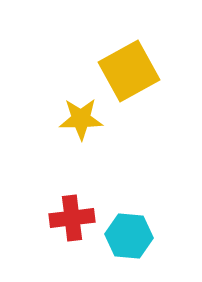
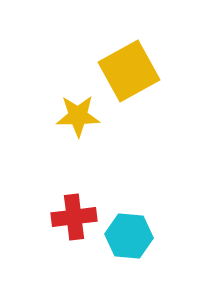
yellow star: moved 3 px left, 3 px up
red cross: moved 2 px right, 1 px up
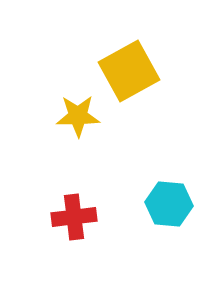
cyan hexagon: moved 40 px right, 32 px up
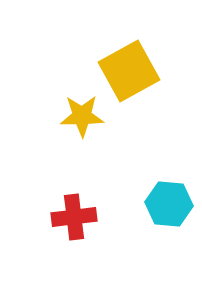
yellow star: moved 4 px right
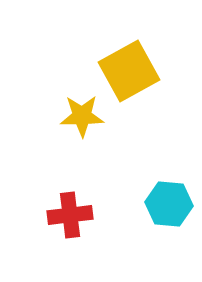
red cross: moved 4 px left, 2 px up
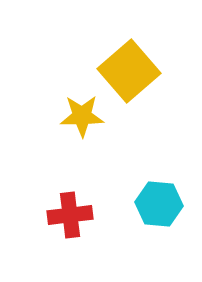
yellow square: rotated 12 degrees counterclockwise
cyan hexagon: moved 10 px left
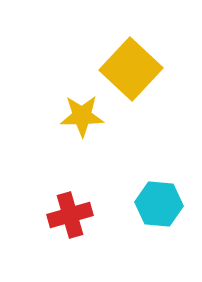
yellow square: moved 2 px right, 2 px up; rotated 6 degrees counterclockwise
red cross: rotated 9 degrees counterclockwise
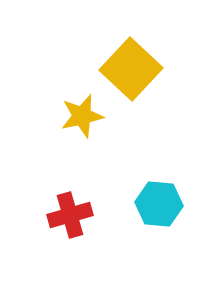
yellow star: rotated 12 degrees counterclockwise
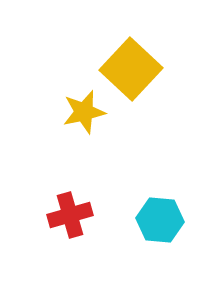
yellow star: moved 2 px right, 4 px up
cyan hexagon: moved 1 px right, 16 px down
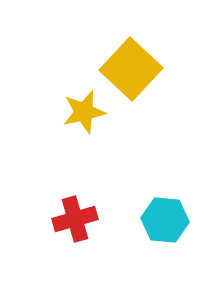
red cross: moved 5 px right, 4 px down
cyan hexagon: moved 5 px right
